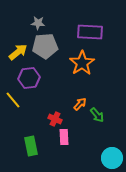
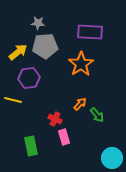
orange star: moved 1 px left, 1 px down
yellow line: rotated 36 degrees counterclockwise
pink rectangle: rotated 14 degrees counterclockwise
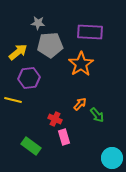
gray pentagon: moved 5 px right, 1 px up
green rectangle: rotated 42 degrees counterclockwise
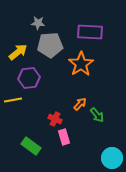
yellow line: rotated 24 degrees counterclockwise
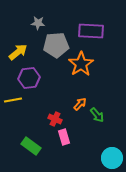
purple rectangle: moved 1 px right, 1 px up
gray pentagon: moved 6 px right
